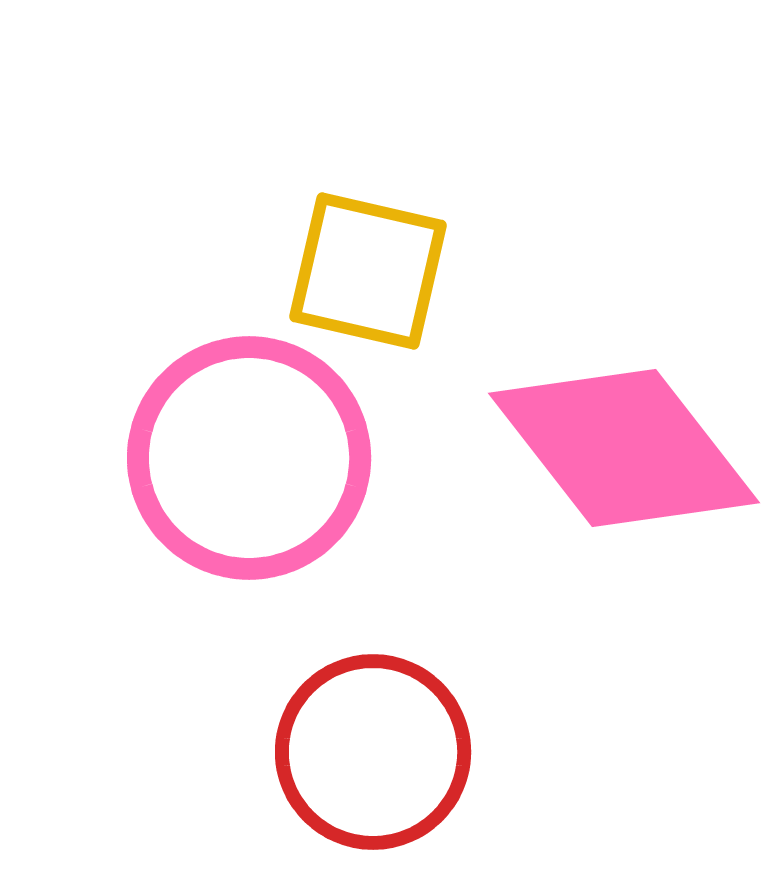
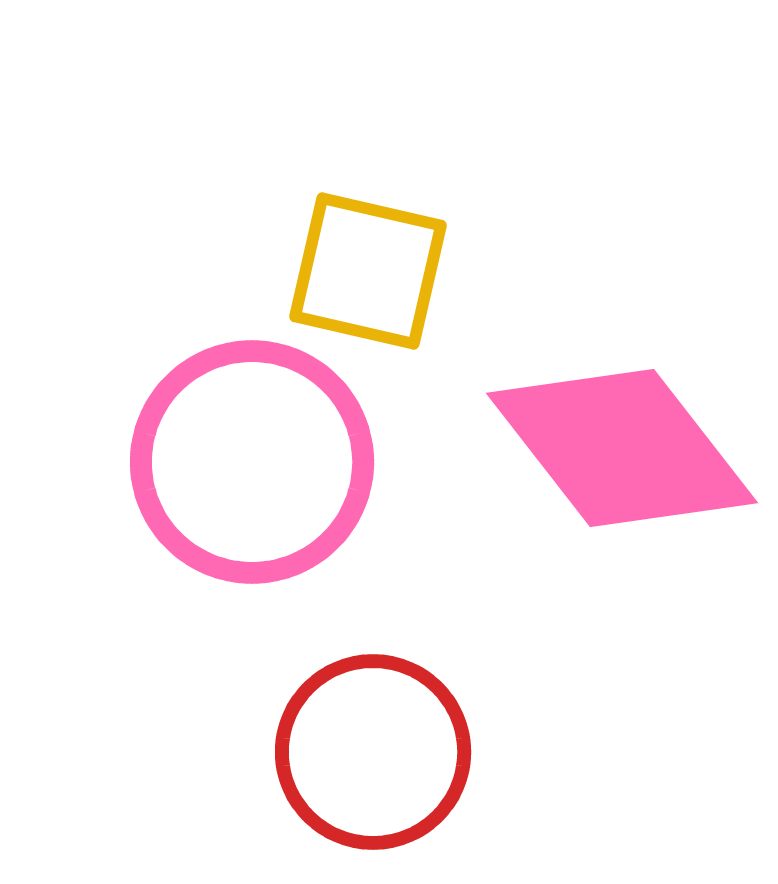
pink diamond: moved 2 px left
pink circle: moved 3 px right, 4 px down
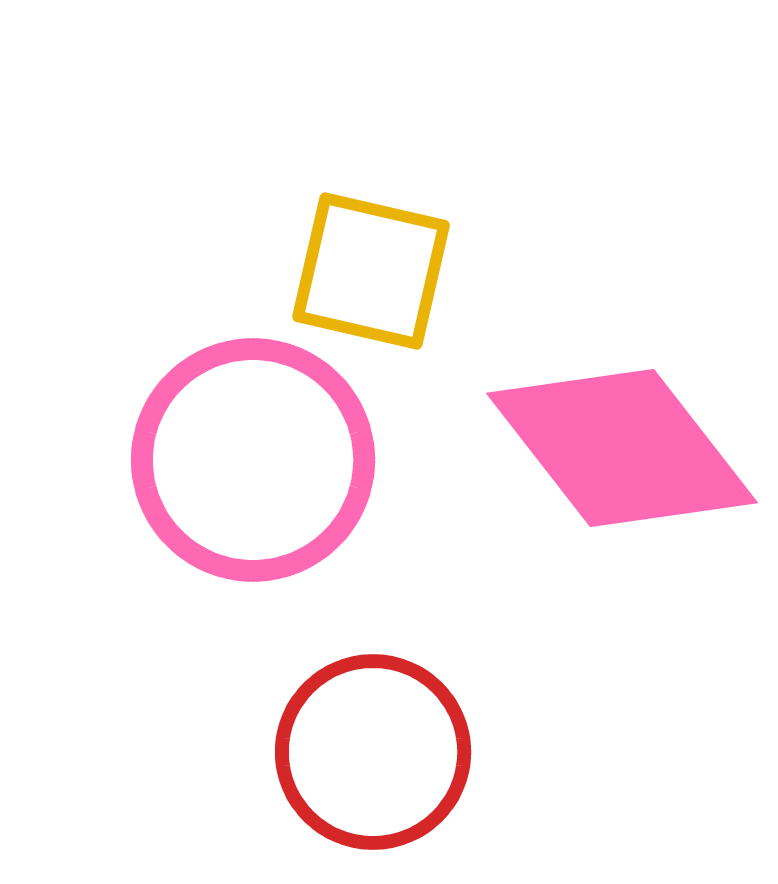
yellow square: moved 3 px right
pink circle: moved 1 px right, 2 px up
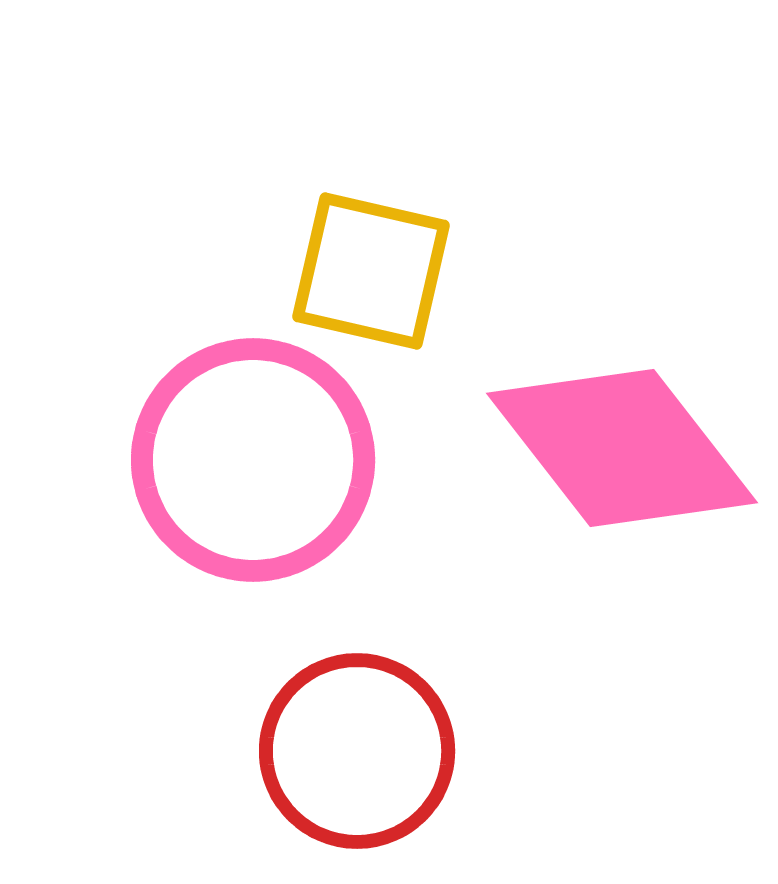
red circle: moved 16 px left, 1 px up
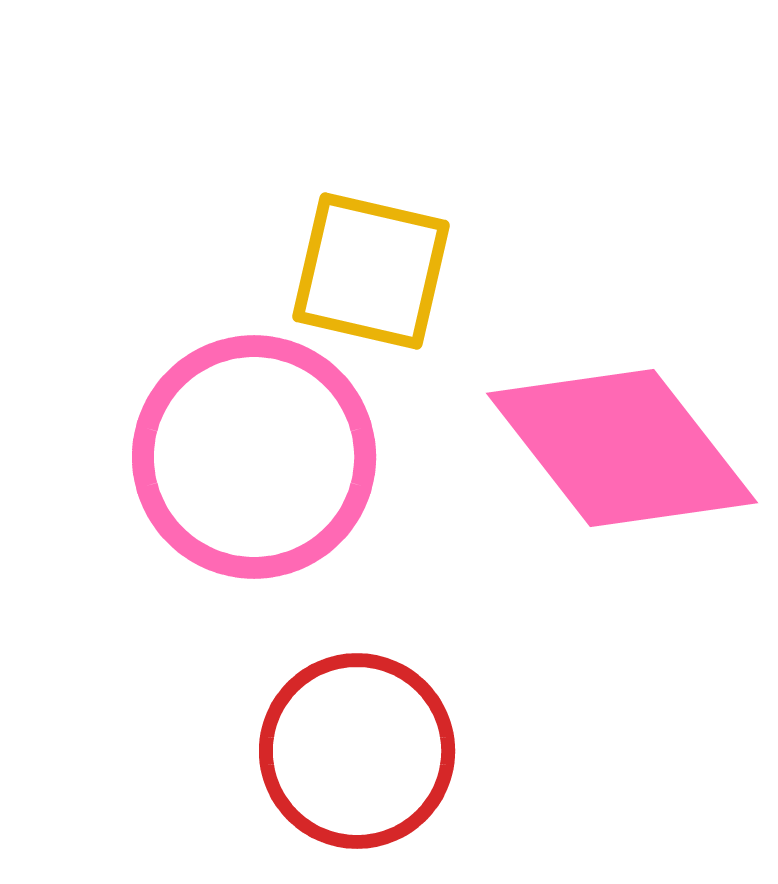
pink circle: moved 1 px right, 3 px up
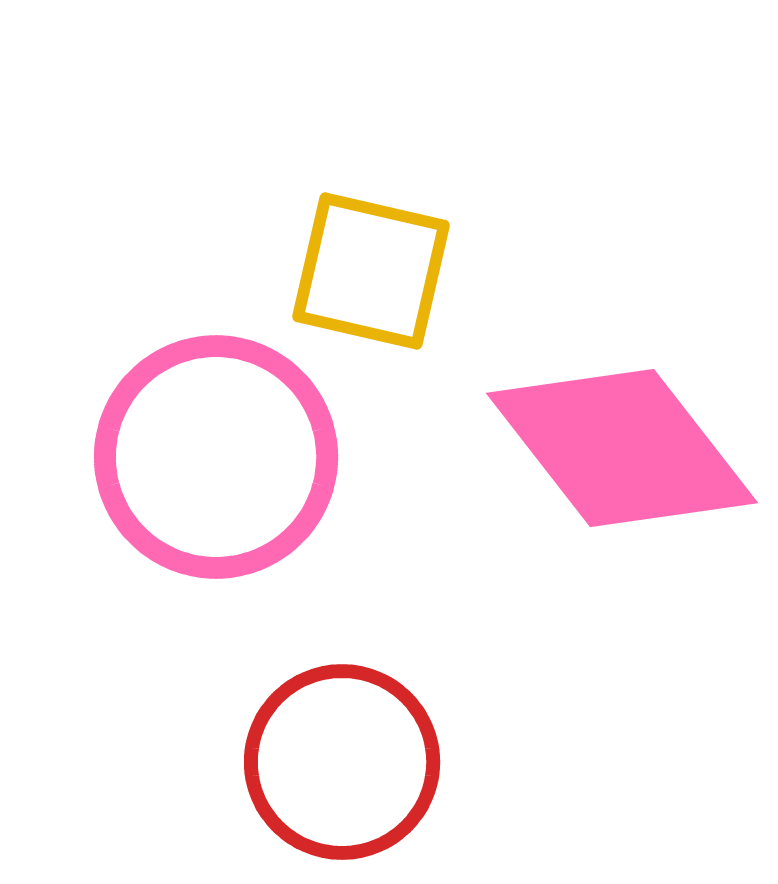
pink circle: moved 38 px left
red circle: moved 15 px left, 11 px down
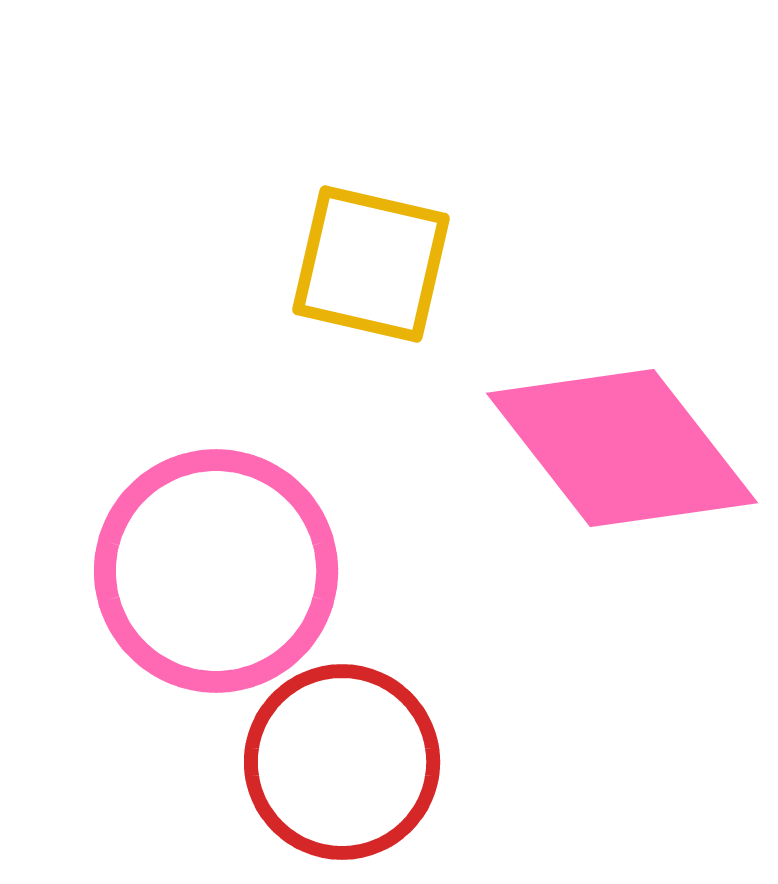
yellow square: moved 7 px up
pink circle: moved 114 px down
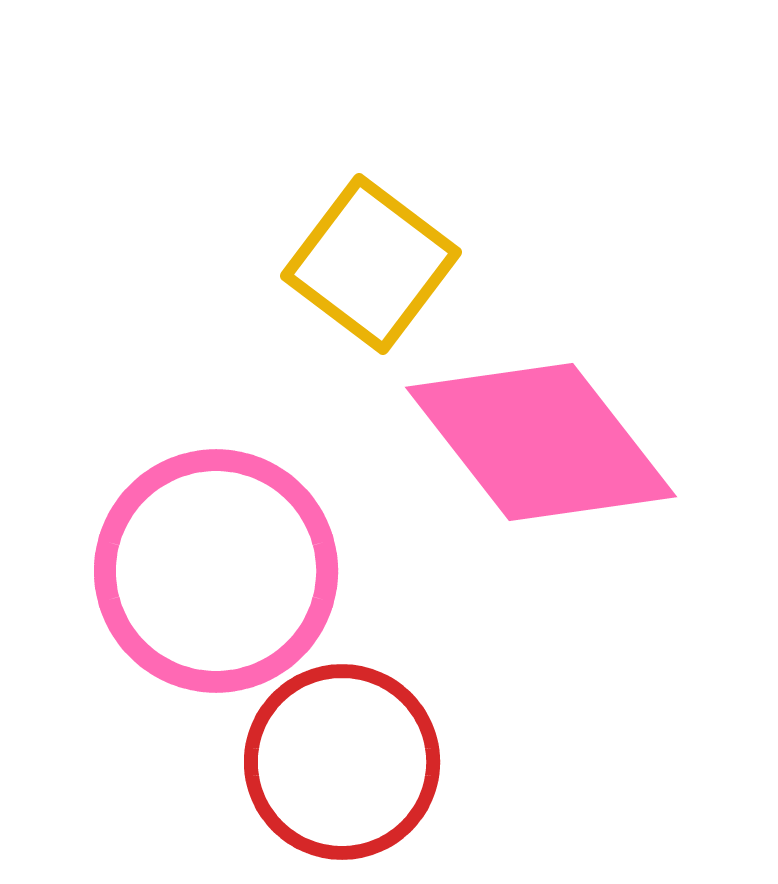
yellow square: rotated 24 degrees clockwise
pink diamond: moved 81 px left, 6 px up
